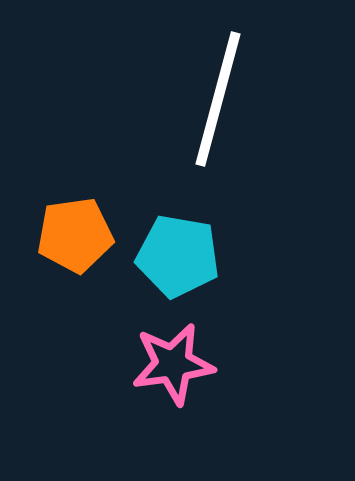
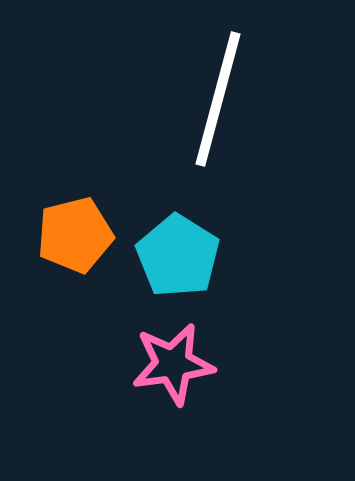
orange pentagon: rotated 6 degrees counterclockwise
cyan pentagon: rotated 22 degrees clockwise
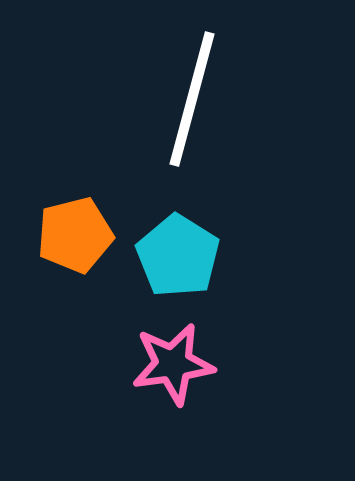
white line: moved 26 px left
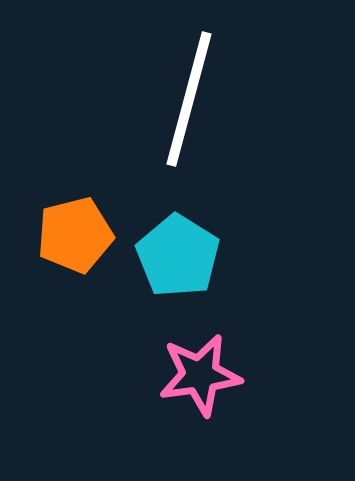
white line: moved 3 px left
pink star: moved 27 px right, 11 px down
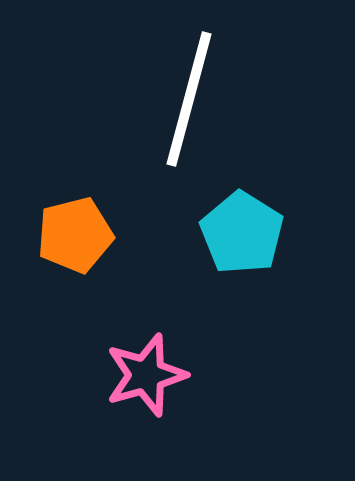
cyan pentagon: moved 64 px right, 23 px up
pink star: moved 54 px left; rotated 8 degrees counterclockwise
